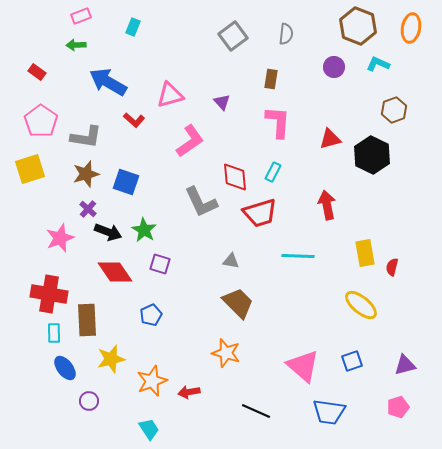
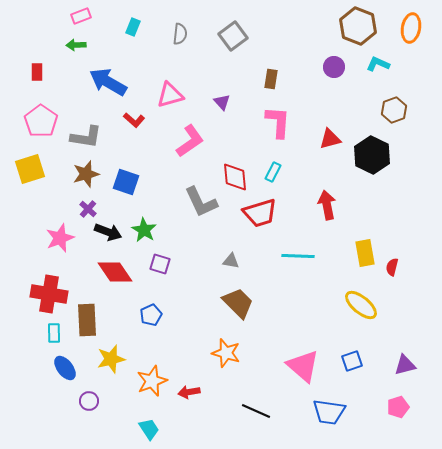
gray semicircle at (286, 34): moved 106 px left
red rectangle at (37, 72): rotated 54 degrees clockwise
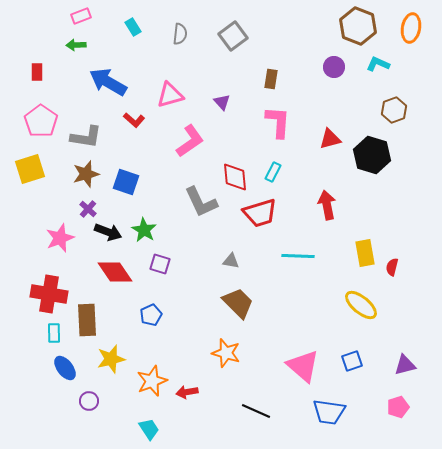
cyan rectangle at (133, 27): rotated 54 degrees counterclockwise
black hexagon at (372, 155): rotated 9 degrees counterclockwise
red arrow at (189, 392): moved 2 px left
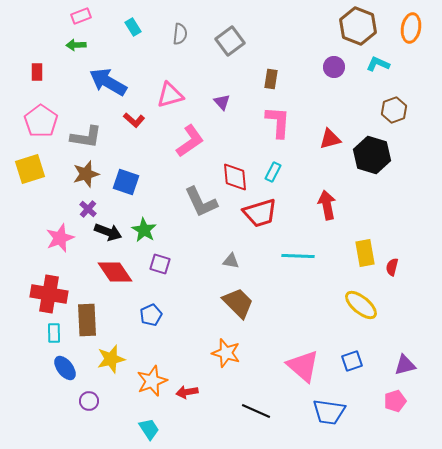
gray square at (233, 36): moved 3 px left, 5 px down
pink pentagon at (398, 407): moved 3 px left, 6 px up
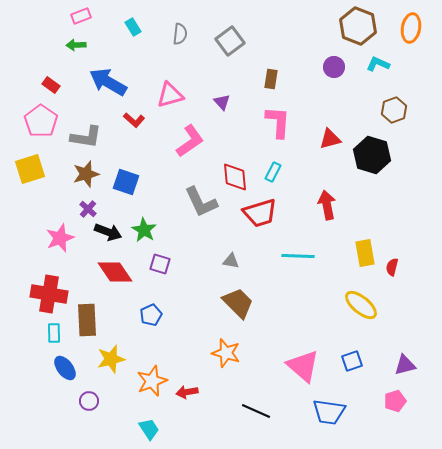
red rectangle at (37, 72): moved 14 px right, 13 px down; rotated 54 degrees counterclockwise
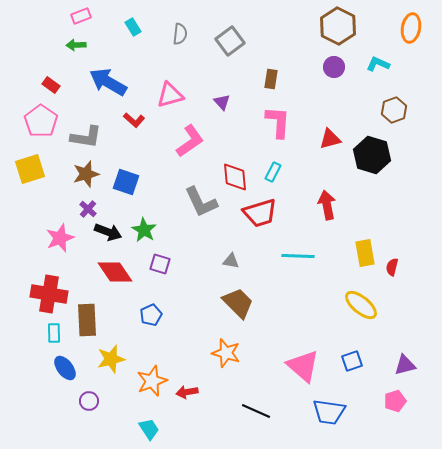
brown hexagon at (358, 26): moved 20 px left; rotated 6 degrees clockwise
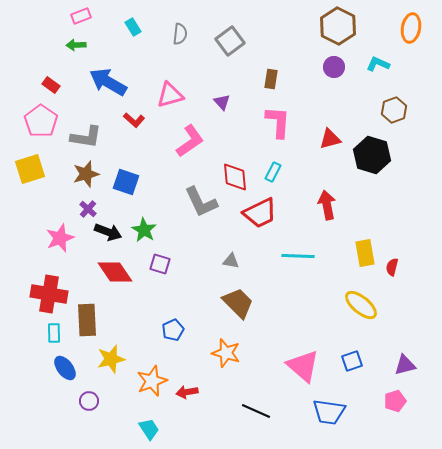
red trapezoid at (260, 213): rotated 9 degrees counterclockwise
blue pentagon at (151, 315): moved 22 px right, 15 px down
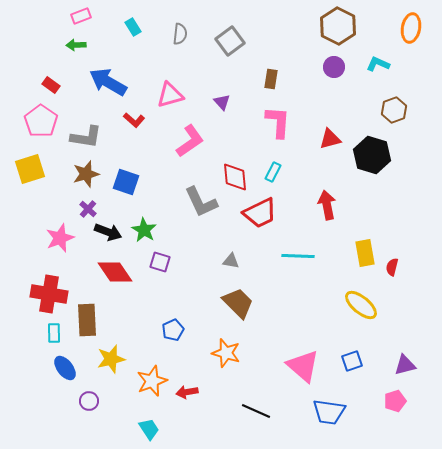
purple square at (160, 264): moved 2 px up
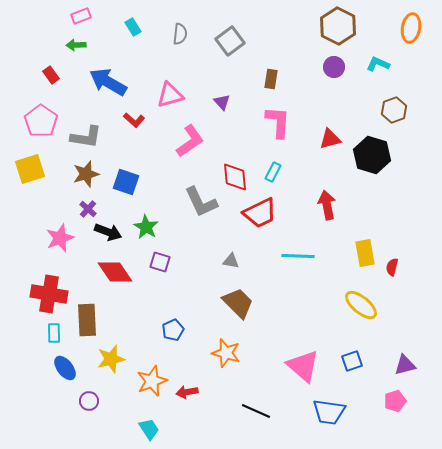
red rectangle at (51, 85): moved 10 px up; rotated 18 degrees clockwise
green star at (144, 230): moved 2 px right, 3 px up
